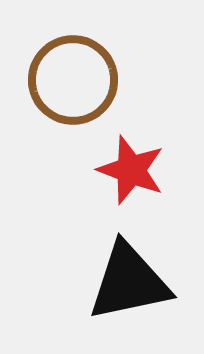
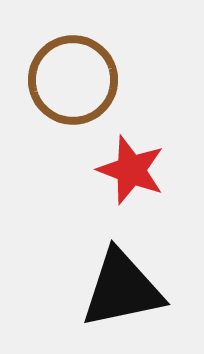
black triangle: moved 7 px left, 7 px down
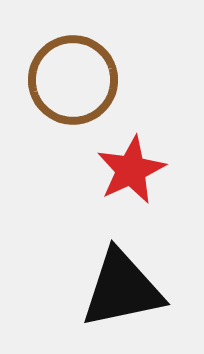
red star: rotated 26 degrees clockwise
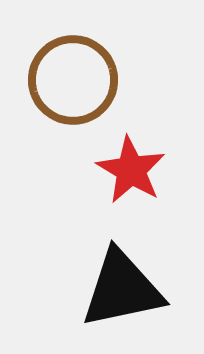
red star: rotated 16 degrees counterclockwise
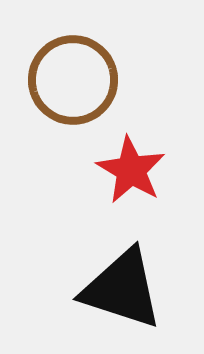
black triangle: rotated 30 degrees clockwise
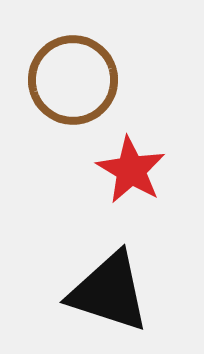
black triangle: moved 13 px left, 3 px down
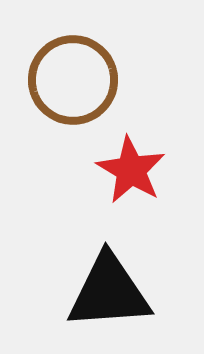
black triangle: rotated 22 degrees counterclockwise
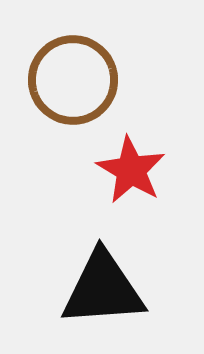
black triangle: moved 6 px left, 3 px up
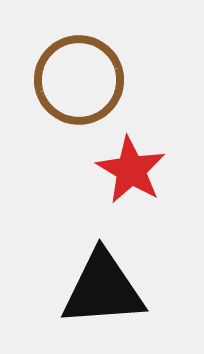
brown circle: moved 6 px right
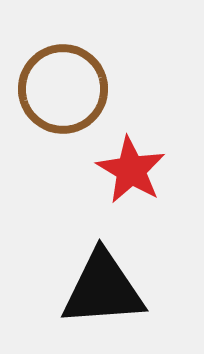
brown circle: moved 16 px left, 9 px down
